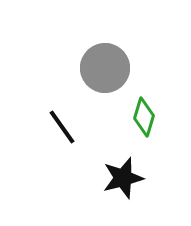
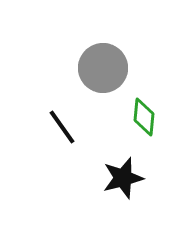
gray circle: moved 2 px left
green diamond: rotated 12 degrees counterclockwise
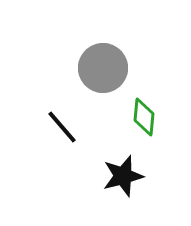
black line: rotated 6 degrees counterclockwise
black star: moved 2 px up
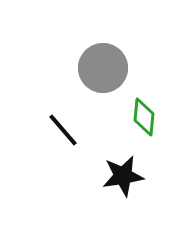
black line: moved 1 px right, 3 px down
black star: rotated 6 degrees clockwise
